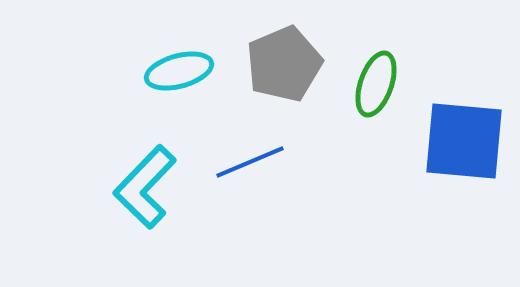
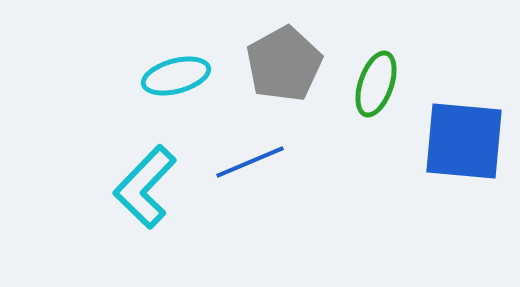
gray pentagon: rotated 6 degrees counterclockwise
cyan ellipse: moved 3 px left, 5 px down
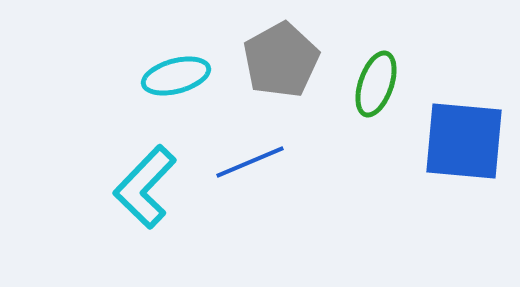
gray pentagon: moved 3 px left, 4 px up
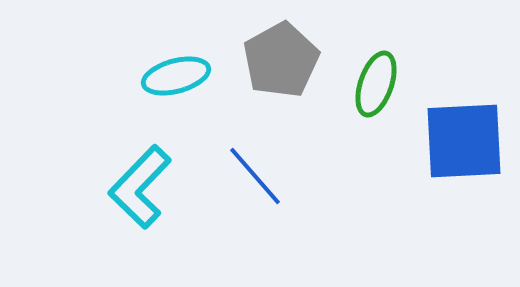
blue square: rotated 8 degrees counterclockwise
blue line: moved 5 px right, 14 px down; rotated 72 degrees clockwise
cyan L-shape: moved 5 px left
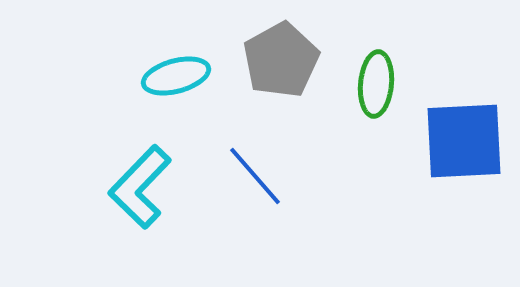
green ellipse: rotated 14 degrees counterclockwise
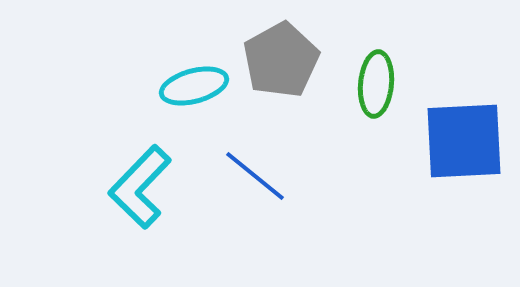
cyan ellipse: moved 18 px right, 10 px down
blue line: rotated 10 degrees counterclockwise
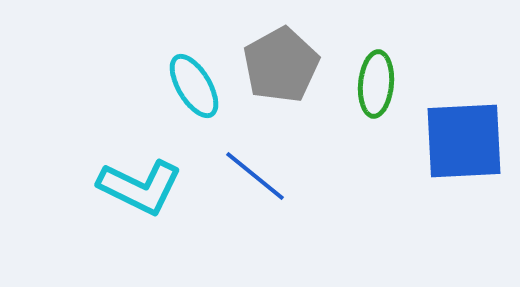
gray pentagon: moved 5 px down
cyan ellipse: rotated 74 degrees clockwise
cyan L-shape: rotated 108 degrees counterclockwise
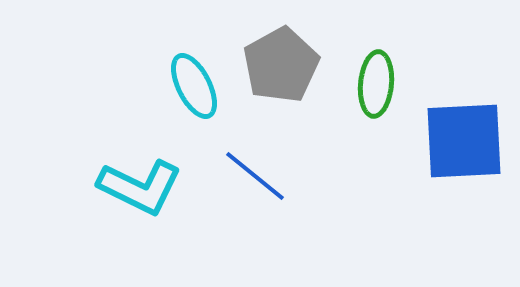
cyan ellipse: rotated 4 degrees clockwise
